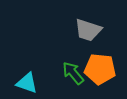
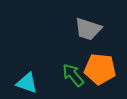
gray trapezoid: moved 1 px up
green arrow: moved 2 px down
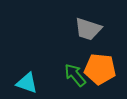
green arrow: moved 2 px right
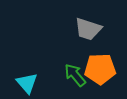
orange pentagon: rotated 8 degrees counterclockwise
cyan triangle: rotated 30 degrees clockwise
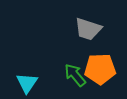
cyan triangle: rotated 15 degrees clockwise
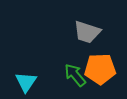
gray trapezoid: moved 1 px left, 3 px down
cyan triangle: moved 1 px left, 1 px up
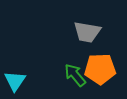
gray trapezoid: rotated 8 degrees counterclockwise
cyan triangle: moved 11 px left, 1 px up
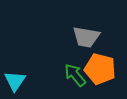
gray trapezoid: moved 1 px left, 5 px down
orange pentagon: rotated 16 degrees clockwise
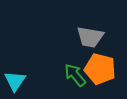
gray trapezoid: moved 4 px right
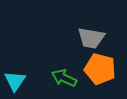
gray trapezoid: moved 1 px right, 1 px down
green arrow: moved 11 px left, 3 px down; rotated 25 degrees counterclockwise
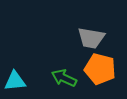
cyan triangle: rotated 50 degrees clockwise
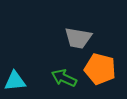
gray trapezoid: moved 13 px left
